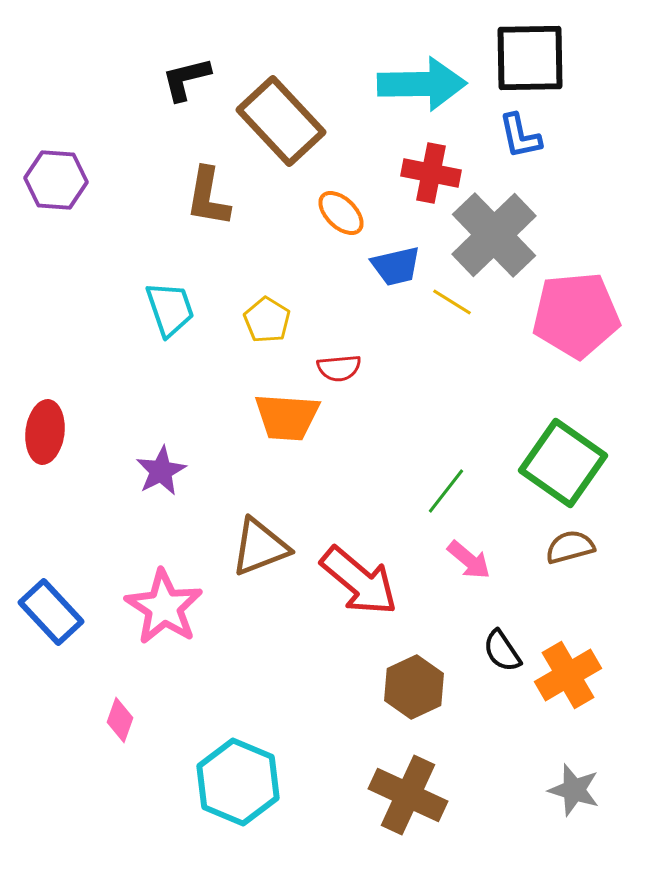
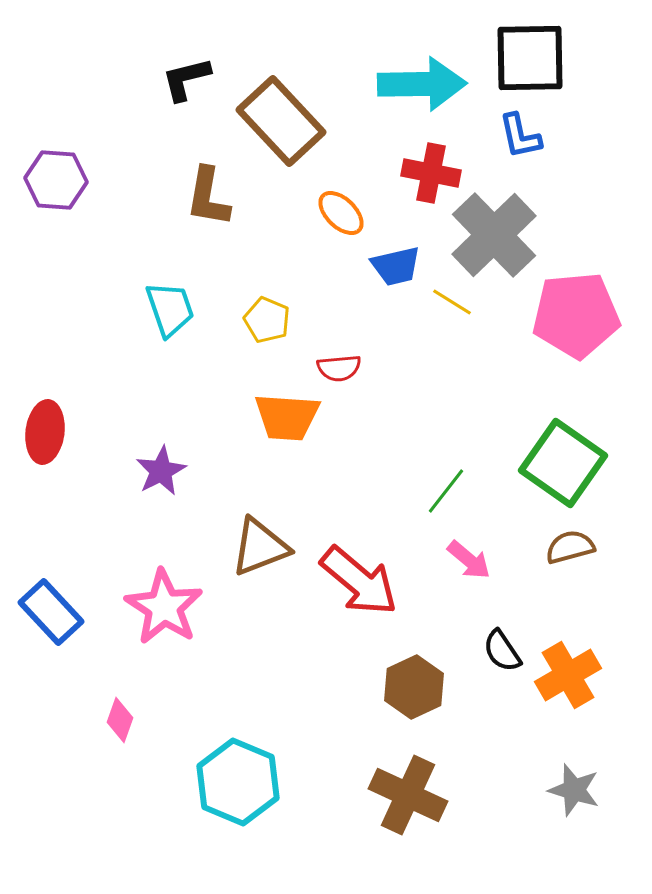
yellow pentagon: rotated 9 degrees counterclockwise
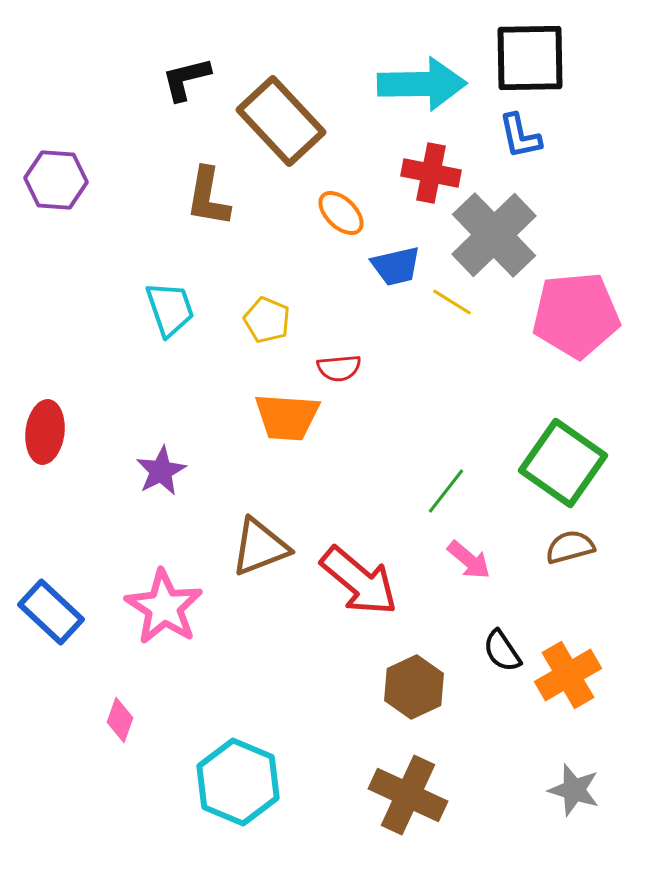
blue rectangle: rotated 4 degrees counterclockwise
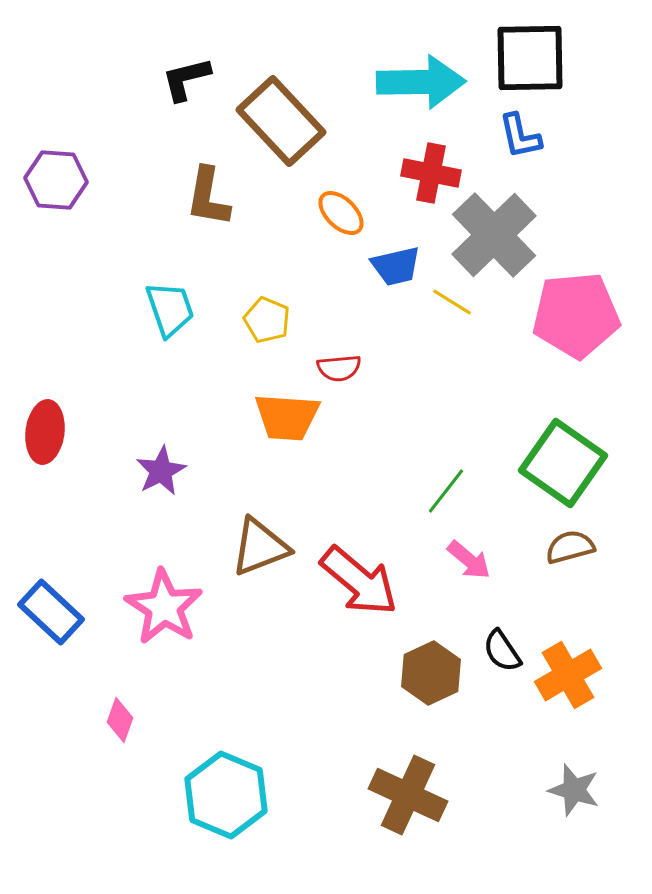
cyan arrow: moved 1 px left, 2 px up
brown hexagon: moved 17 px right, 14 px up
cyan hexagon: moved 12 px left, 13 px down
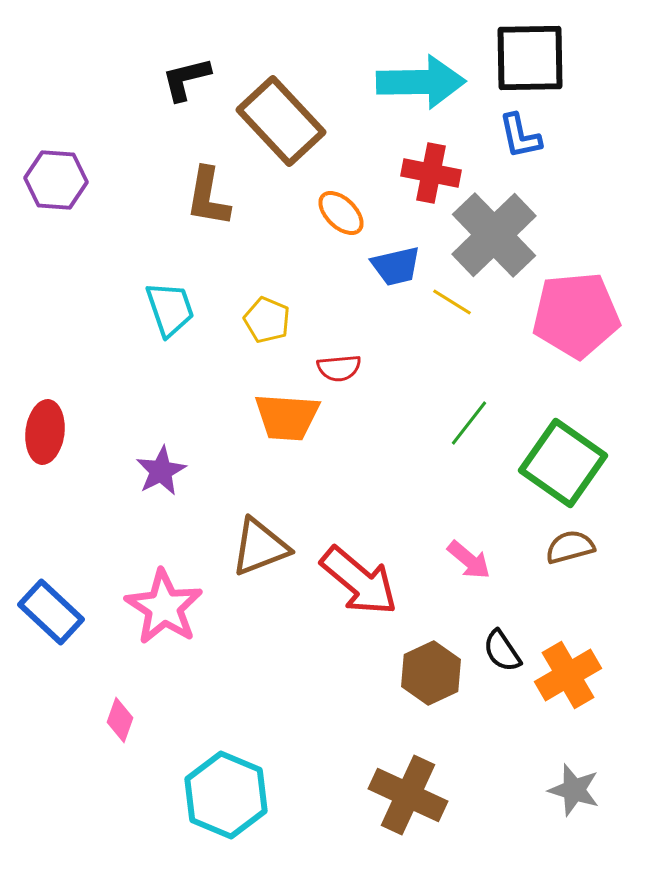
green line: moved 23 px right, 68 px up
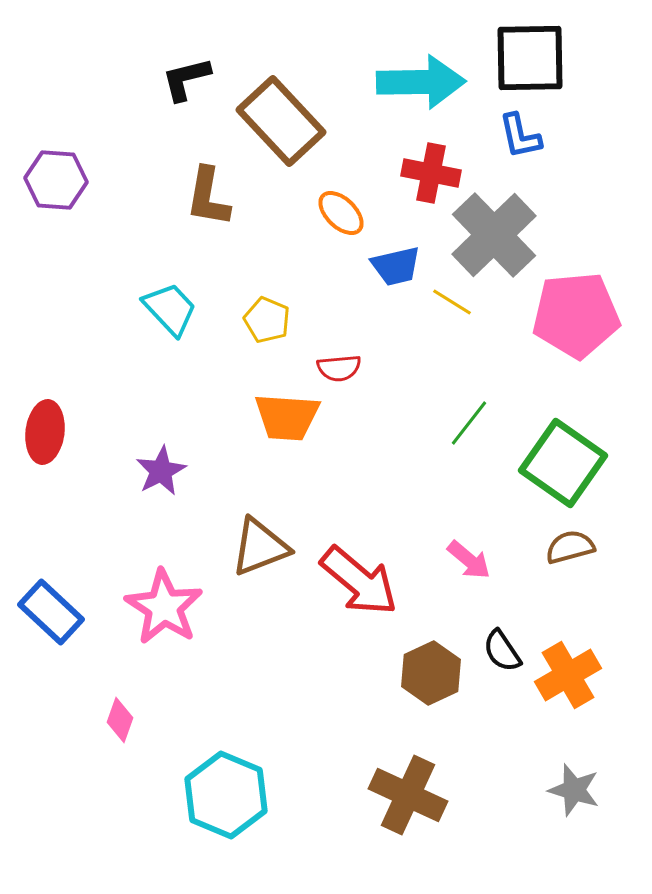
cyan trapezoid: rotated 24 degrees counterclockwise
